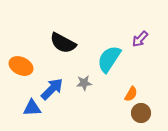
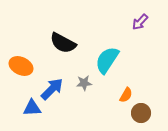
purple arrow: moved 17 px up
cyan semicircle: moved 2 px left, 1 px down
orange semicircle: moved 5 px left, 1 px down
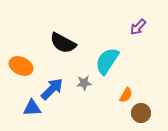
purple arrow: moved 2 px left, 5 px down
cyan semicircle: moved 1 px down
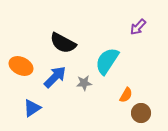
blue arrow: moved 3 px right, 12 px up
blue triangle: rotated 30 degrees counterclockwise
